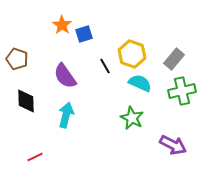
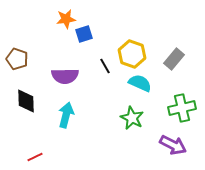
orange star: moved 4 px right, 6 px up; rotated 30 degrees clockwise
purple semicircle: rotated 56 degrees counterclockwise
green cross: moved 17 px down
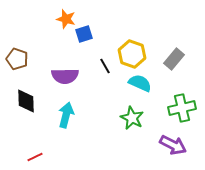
orange star: rotated 24 degrees clockwise
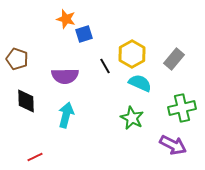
yellow hexagon: rotated 12 degrees clockwise
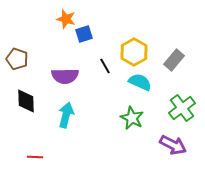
yellow hexagon: moved 2 px right, 2 px up
gray rectangle: moved 1 px down
cyan semicircle: moved 1 px up
green cross: rotated 24 degrees counterclockwise
red line: rotated 28 degrees clockwise
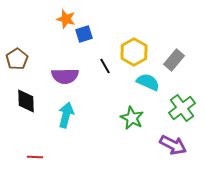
brown pentagon: rotated 20 degrees clockwise
cyan semicircle: moved 8 px right
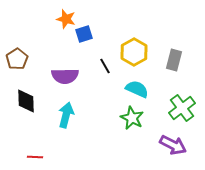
gray rectangle: rotated 25 degrees counterclockwise
cyan semicircle: moved 11 px left, 7 px down
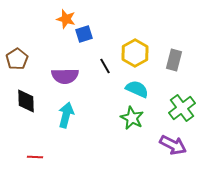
yellow hexagon: moved 1 px right, 1 px down
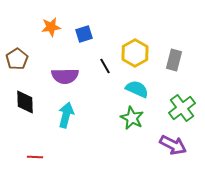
orange star: moved 15 px left, 8 px down; rotated 24 degrees counterclockwise
black diamond: moved 1 px left, 1 px down
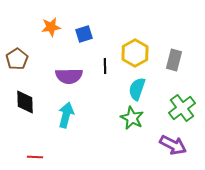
black line: rotated 28 degrees clockwise
purple semicircle: moved 4 px right
cyan semicircle: rotated 95 degrees counterclockwise
